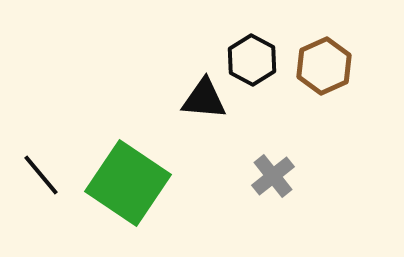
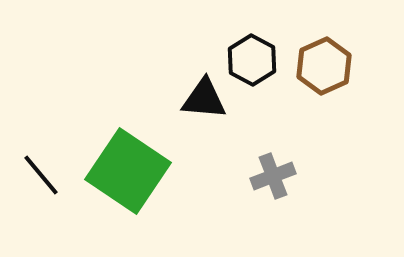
gray cross: rotated 18 degrees clockwise
green square: moved 12 px up
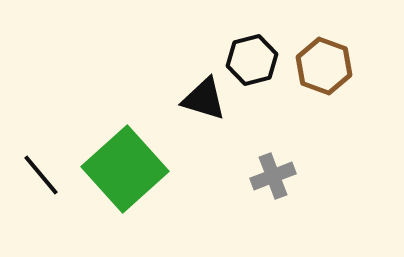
black hexagon: rotated 18 degrees clockwise
brown hexagon: rotated 16 degrees counterclockwise
black triangle: rotated 12 degrees clockwise
green square: moved 3 px left, 2 px up; rotated 14 degrees clockwise
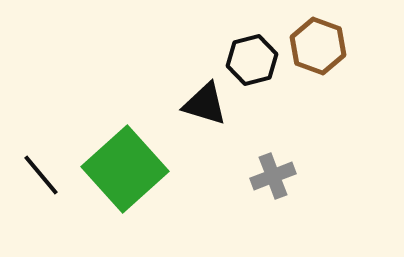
brown hexagon: moved 6 px left, 20 px up
black triangle: moved 1 px right, 5 px down
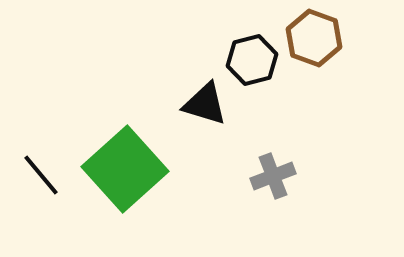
brown hexagon: moved 4 px left, 8 px up
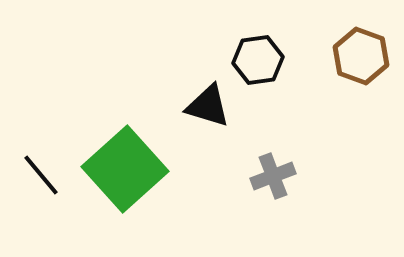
brown hexagon: moved 47 px right, 18 px down
black hexagon: moved 6 px right; rotated 6 degrees clockwise
black triangle: moved 3 px right, 2 px down
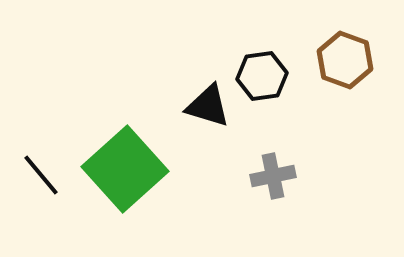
brown hexagon: moved 16 px left, 4 px down
black hexagon: moved 4 px right, 16 px down
gray cross: rotated 9 degrees clockwise
